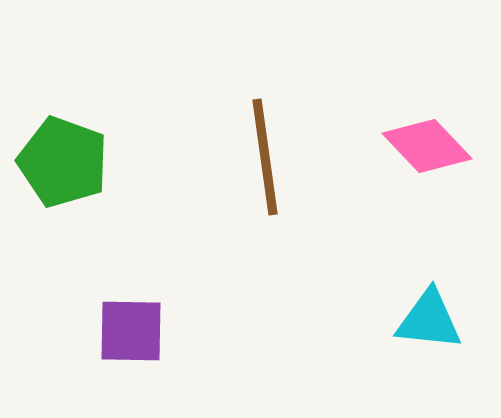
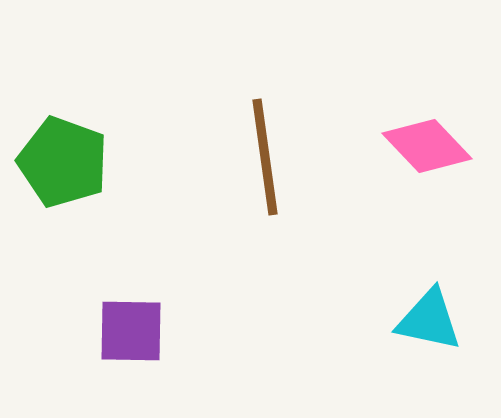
cyan triangle: rotated 6 degrees clockwise
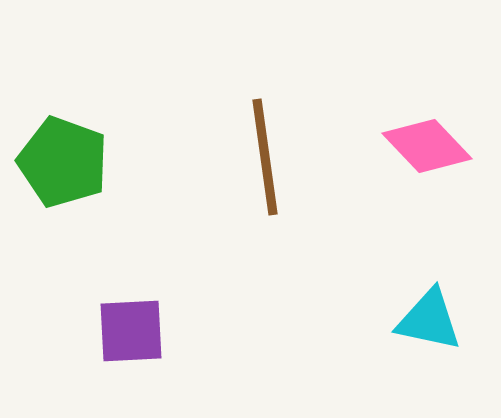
purple square: rotated 4 degrees counterclockwise
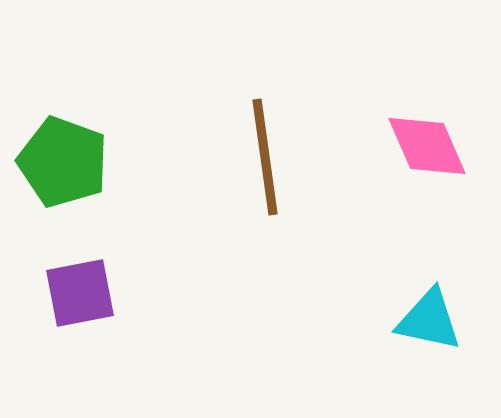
pink diamond: rotated 20 degrees clockwise
purple square: moved 51 px left, 38 px up; rotated 8 degrees counterclockwise
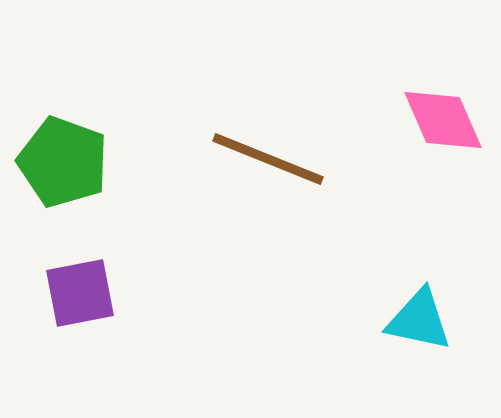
pink diamond: moved 16 px right, 26 px up
brown line: moved 3 px right, 2 px down; rotated 60 degrees counterclockwise
cyan triangle: moved 10 px left
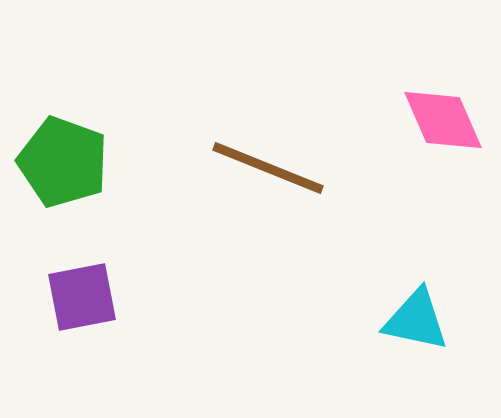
brown line: moved 9 px down
purple square: moved 2 px right, 4 px down
cyan triangle: moved 3 px left
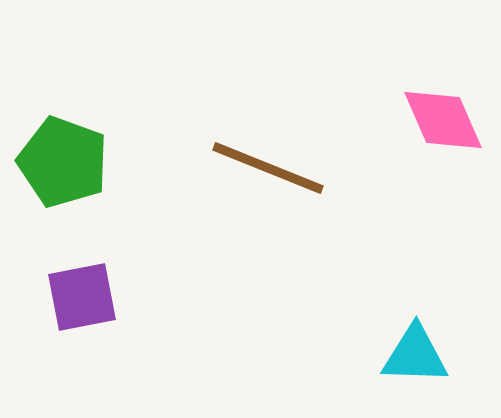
cyan triangle: moved 1 px left, 35 px down; rotated 10 degrees counterclockwise
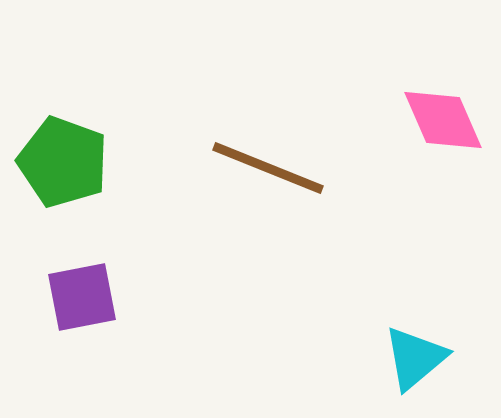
cyan triangle: moved 3 px down; rotated 42 degrees counterclockwise
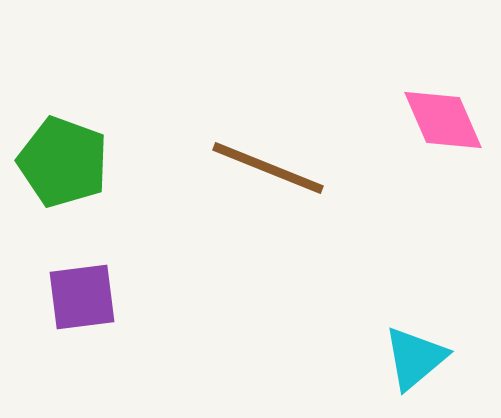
purple square: rotated 4 degrees clockwise
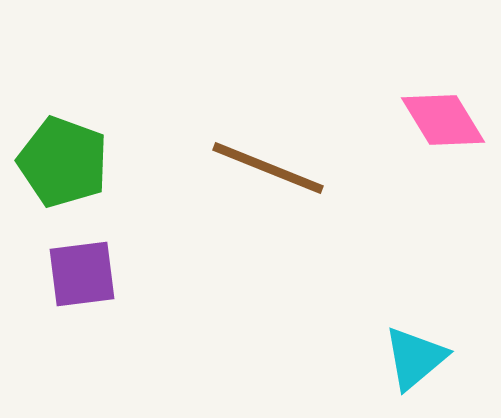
pink diamond: rotated 8 degrees counterclockwise
purple square: moved 23 px up
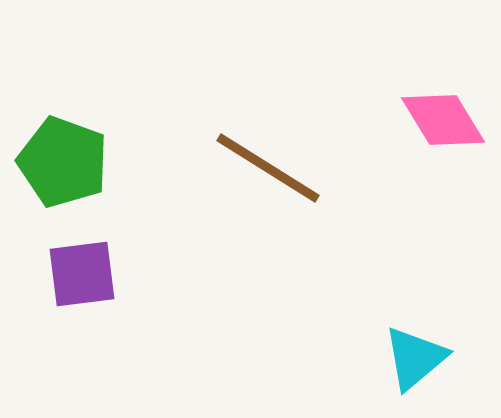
brown line: rotated 10 degrees clockwise
